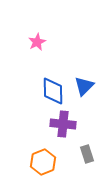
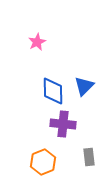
gray rectangle: moved 2 px right, 3 px down; rotated 12 degrees clockwise
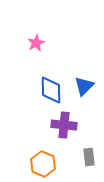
pink star: moved 1 px left, 1 px down
blue diamond: moved 2 px left, 1 px up
purple cross: moved 1 px right, 1 px down
orange hexagon: moved 2 px down; rotated 15 degrees counterclockwise
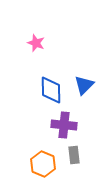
pink star: rotated 24 degrees counterclockwise
blue triangle: moved 1 px up
gray rectangle: moved 15 px left, 2 px up
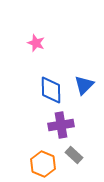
purple cross: moved 3 px left; rotated 15 degrees counterclockwise
gray rectangle: rotated 42 degrees counterclockwise
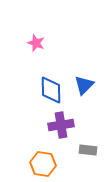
gray rectangle: moved 14 px right, 5 px up; rotated 36 degrees counterclockwise
orange hexagon: rotated 15 degrees counterclockwise
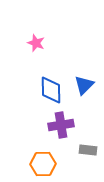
orange hexagon: rotated 10 degrees counterclockwise
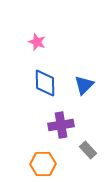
pink star: moved 1 px right, 1 px up
blue diamond: moved 6 px left, 7 px up
gray rectangle: rotated 42 degrees clockwise
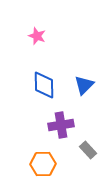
pink star: moved 6 px up
blue diamond: moved 1 px left, 2 px down
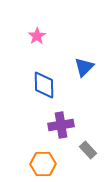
pink star: rotated 18 degrees clockwise
blue triangle: moved 18 px up
